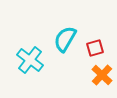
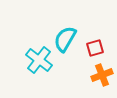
cyan cross: moved 9 px right
orange cross: rotated 25 degrees clockwise
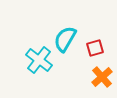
orange cross: moved 2 px down; rotated 20 degrees counterclockwise
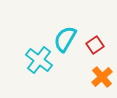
red square: moved 3 px up; rotated 18 degrees counterclockwise
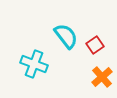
cyan semicircle: moved 1 px right, 3 px up; rotated 112 degrees clockwise
cyan cross: moved 5 px left, 4 px down; rotated 16 degrees counterclockwise
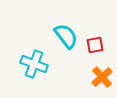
red square: rotated 24 degrees clockwise
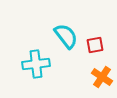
cyan cross: moved 2 px right; rotated 28 degrees counterclockwise
orange cross: rotated 15 degrees counterclockwise
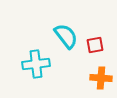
orange cross: moved 1 px left, 1 px down; rotated 30 degrees counterclockwise
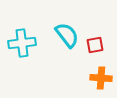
cyan semicircle: moved 1 px right, 1 px up
cyan cross: moved 14 px left, 21 px up
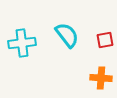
red square: moved 10 px right, 5 px up
